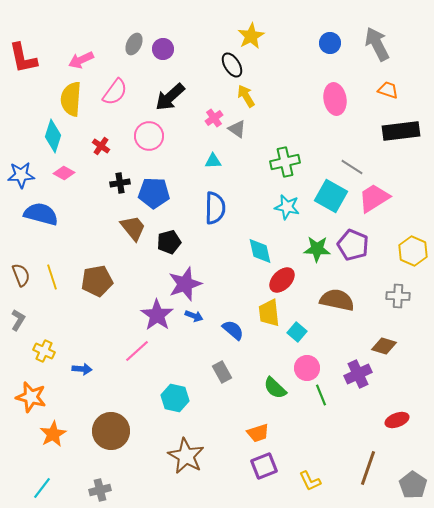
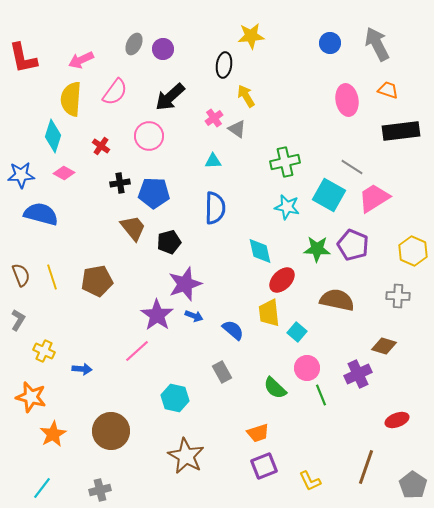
yellow star at (251, 36): rotated 24 degrees clockwise
black ellipse at (232, 65): moved 8 px left; rotated 40 degrees clockwise
pink ellipse at (335, 99): moved 12 px right, 1 px down
cyan square at (331, 196): moved 2 px left, 1 px up
brown line at (368, 468): moved 2 px left, 1 px up
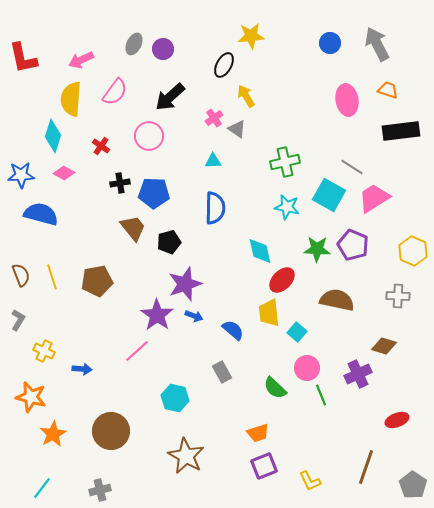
black ellipse at (224, 65): rotated 20 degrees clockwise
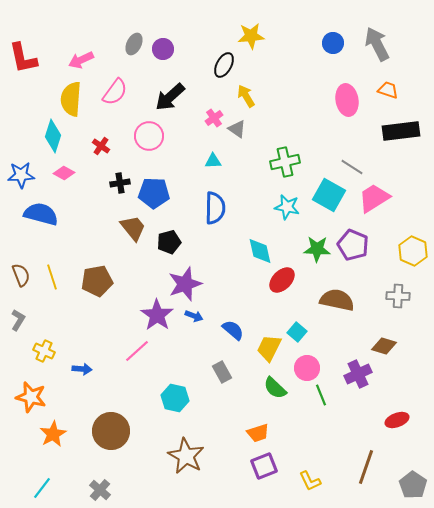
blue circle at (330, 43): moved 3 px right
yellow trapezoid at (269, 313): moved 35 px down; rotated 32 degrees clockwise
gray cross at (100, 490): rotated 35 degrees counterclockwise
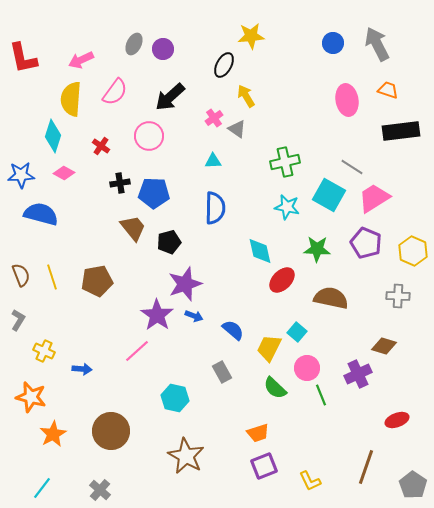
purple pentagon at (353, 245): moved 13 px right, 2 px up
brown semicircle at (337, 300): moved 6 px left, 2 px up
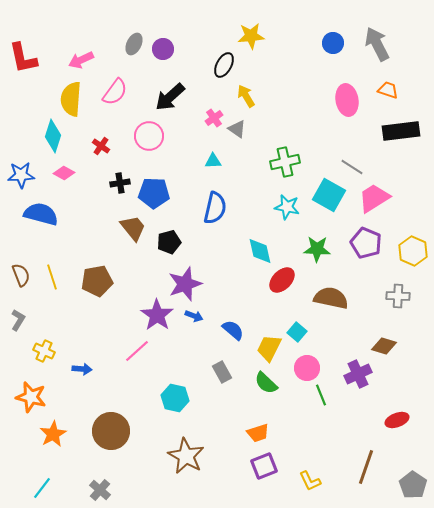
blue semicircle at (215, 208): rotated 12 degrees clockwise
green semicircle at (275, 388): moved 9 px left, 5 px up
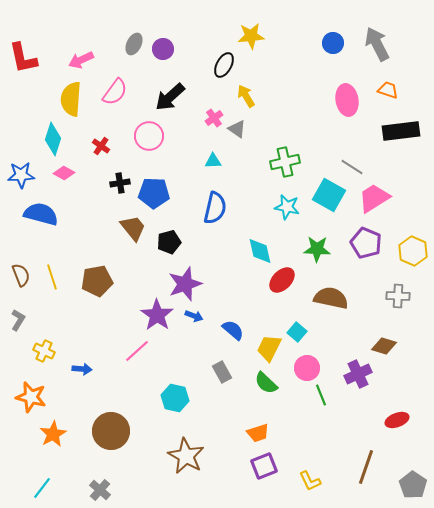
cyan diamond at (53, 136): moved 3 px down
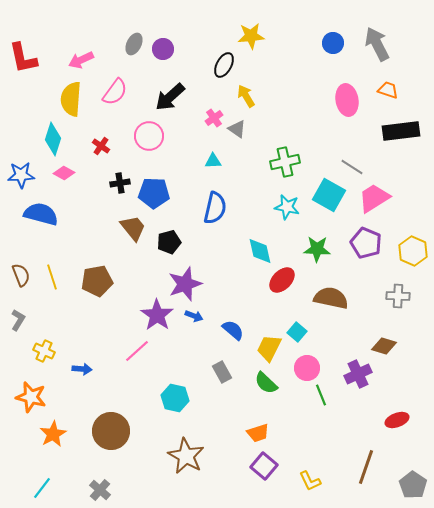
purple square at (264, 466): rotated 28 degrees counterclockwise
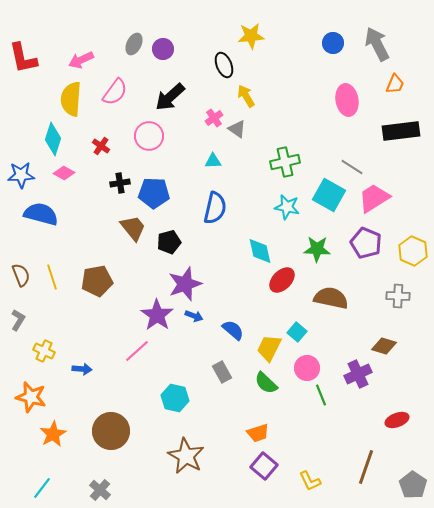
black ellipse at (224, 65): rotated 50 degrees counterclockwise
orange trapezoid at (388, 90): moved 7 px right, 6 px up; rotated 95 degrees clockwise
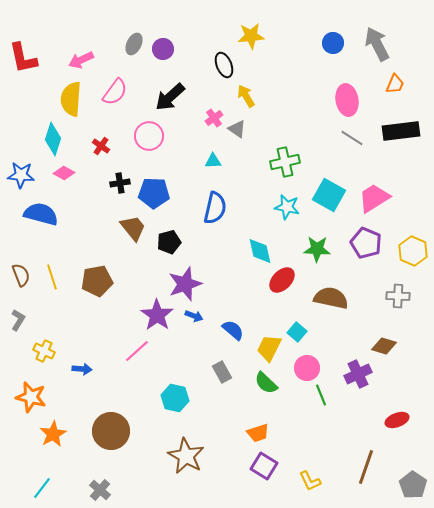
gray line at (352, 167): moved 29 px up
blue star at (21, 175): rotated 8 degrees clockwise
purple square at (264, 466): rotated 8 degrees counterclockwise
